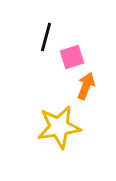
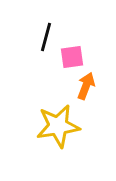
pink square: rotated 10 degrees clockwise
yellow star: moved 1 px left, 1 px up
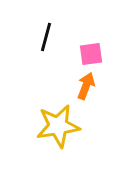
pink square: moved 19 px right, 3 px up
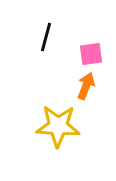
yellow star: rotated 12 degrees clockwise
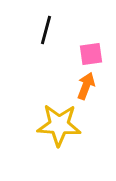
black line: moved 7 px up
yellow star: moved 1 px right, 1 px up
